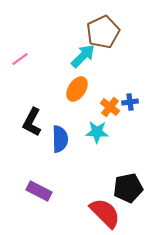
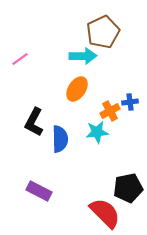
cyan arrow: rotated 44 degrees clockwise
orange cross: moved 4 px down; rotated 24 degrees clockwise
black L-shape: moved 2 px right
cyan star: rotated 10 degrees counterclockwise
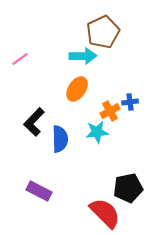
black L-shape: rotated 16 degrees clockwise
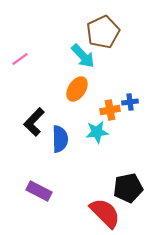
cyan arrow: rotated 48 degrees clockwise
orange cross: moved 1 px up; rotated 18 degrees clockwise
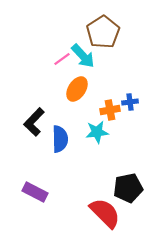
brown pentagon: rotated 8 degrees counterclockwise
pink line: moved 42 px right
purple rectangle: moved 4 px left, 1 px down
